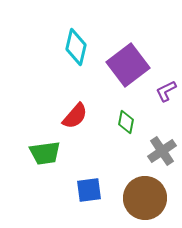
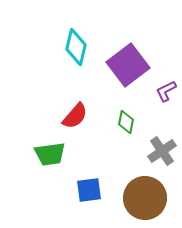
green trapezoid: moved 5 px right, 1 px down
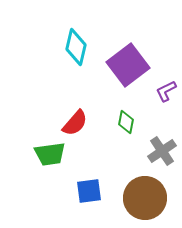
red semicircle: moved 7 px down
blue square: moved 1 px down
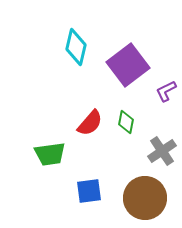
red semicircle: moved 15 px right
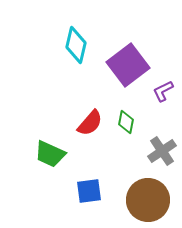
cyan diamond: moved 2 px up
purple L-shape: moved 3 px left
green trapezoid: rotated 32 degrees clockwise
brown circle: moved 3 px right, 2 px down
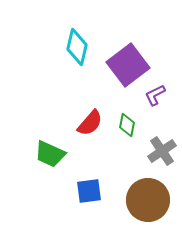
cyan diamond: moved 1 px right, 2 px down
purple L-shape: moved 8 px left, 4 px down
green diamond: moved 1 px right, 3 px down
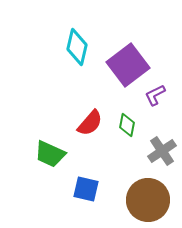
blue square: moved 3 px left, 2 px up; rotated 20 degrees clockwise
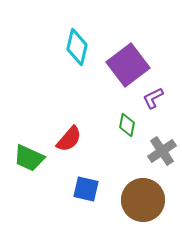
purple L-shape: moved 2 px left, 3 px down
red semicircle: moved 21 px left, 16 px down
green trapezoid: moved 21 px left, 4 px down
brown circle: moved 5 px left
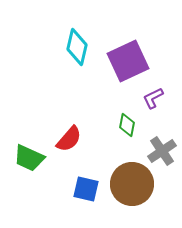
purple square: moved 4 px up; rotated 12 degrees clockwise
brown circle: moved 11 px left, 16 px up
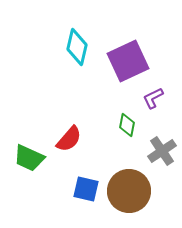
brown circle: moved 3 px left, 7 px down
